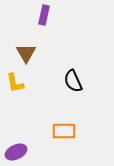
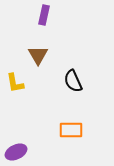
brown triangle: moved 12 px right, 2 px down
orange rectangle: moved 7 px right, 1 px up
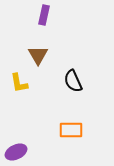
yellow L-shape: moved 4 px right
